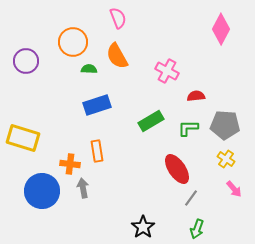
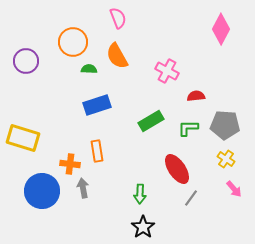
green arrow: moved 57 px left, 35 px up; rotated 18 degrees counterclockwise
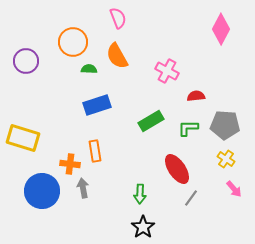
orange rectangle: moved 2 px left
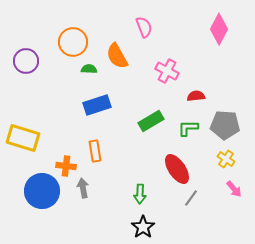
pink semicircle: moved 26 px right, 9 px down
pink diamond: moved 2 px left
orange cross: moved 4 px left, 2 px down
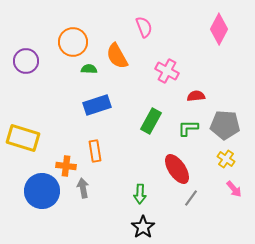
green rectangle: rotated 30 degrees counterclockwise
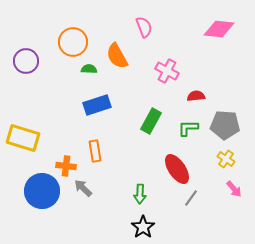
pink diamond: rotated 68 degrees clockwise
gray arrow: rotated 36 degrees counterclockwise
